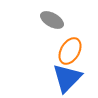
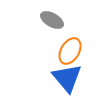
blue triangle: rotated 24 degrees counterclockwise
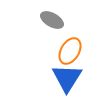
blue triangle: rotated 12 degrees clockwise
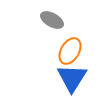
blue triangle: moved 5 px right
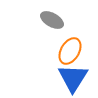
blue triangle: moved 1 px right
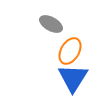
gray ellipse: moved 1 px left, 4 px down
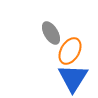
gray ellipse: moved 9 px down; rotated 30 degrees clockwise
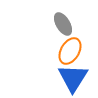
gray ellipse: moved 12 px right, 9 px up
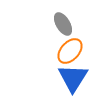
orange ellipse: rotated 12 degrees clockwise
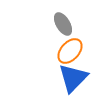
blue triangle: rotated 12 degrees clockwise
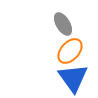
blue triangle: rotated 20 degrees counterclockwise
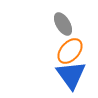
blue triangle: moved 2 px left, 3 px up
